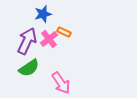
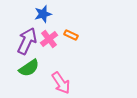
orange rectangle: moved 7 px right, 3 px down
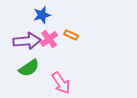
blue star: moved 1 px left, 1 px down
purple arrow: rotated 60 degrees clockwise
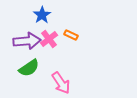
blue star: rotated 18 degrees counterclockwise
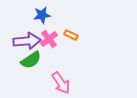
blue star: rotated 24 degrees clockwise
green semicircle: moved 2 px right, 8 px up
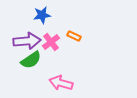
orange rectangle: moved 3 px right, 1 px down
pink cross: moved 2 px right, 3 px down
pink arrow: rotated 140 degrees clockwise
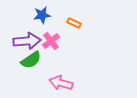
orange rectangle: moved 13 px up
pink cross: moved 1 px up
